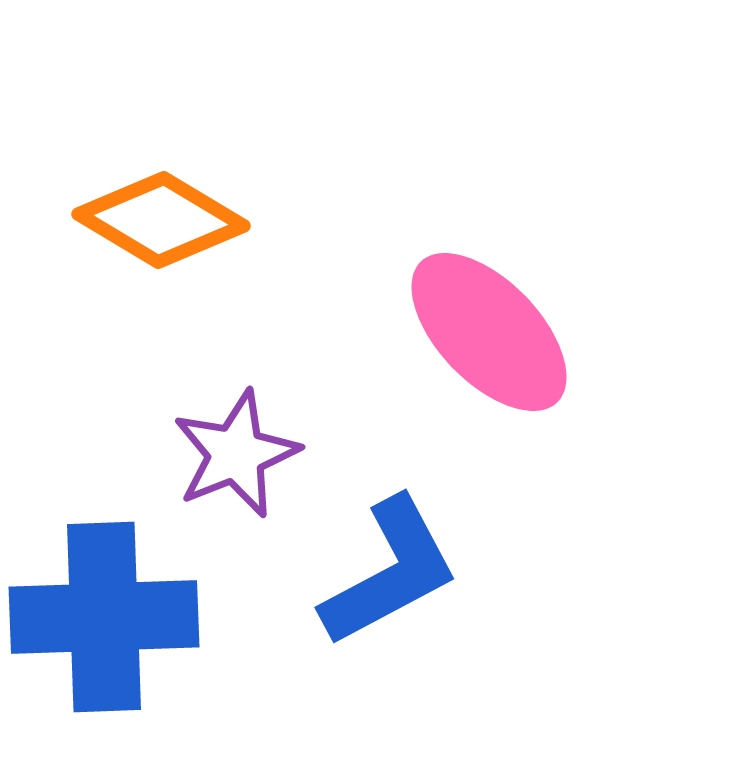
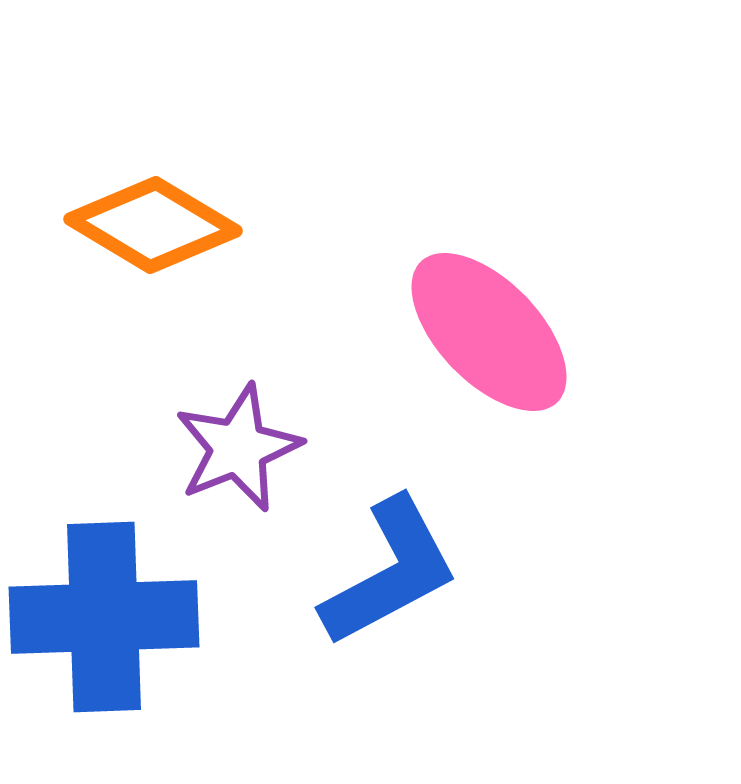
orange diamond: moved 8 px left, 5 px down
purple star: moved 2 px right, 6 px up
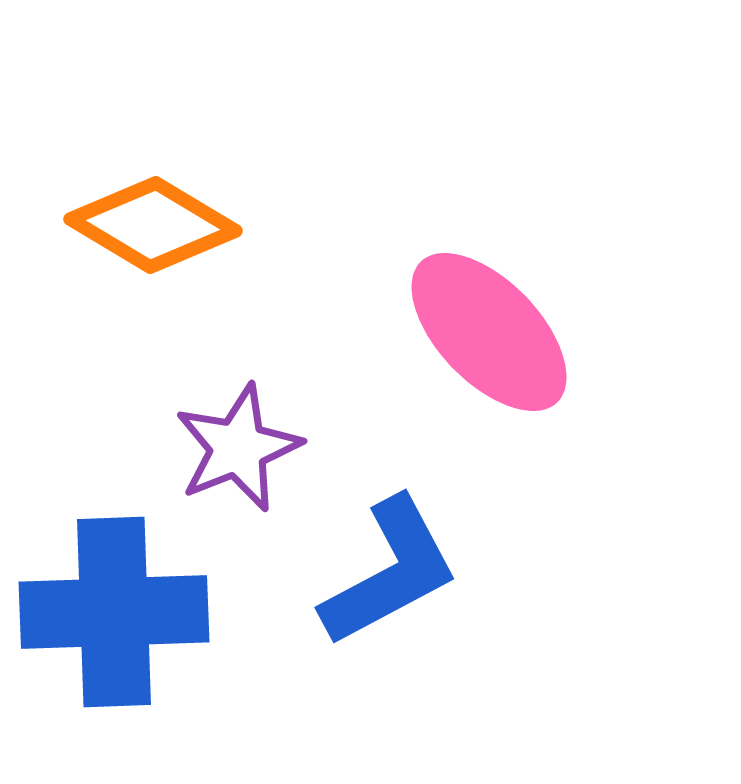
blue cross: moved 10 px right, 5 px up
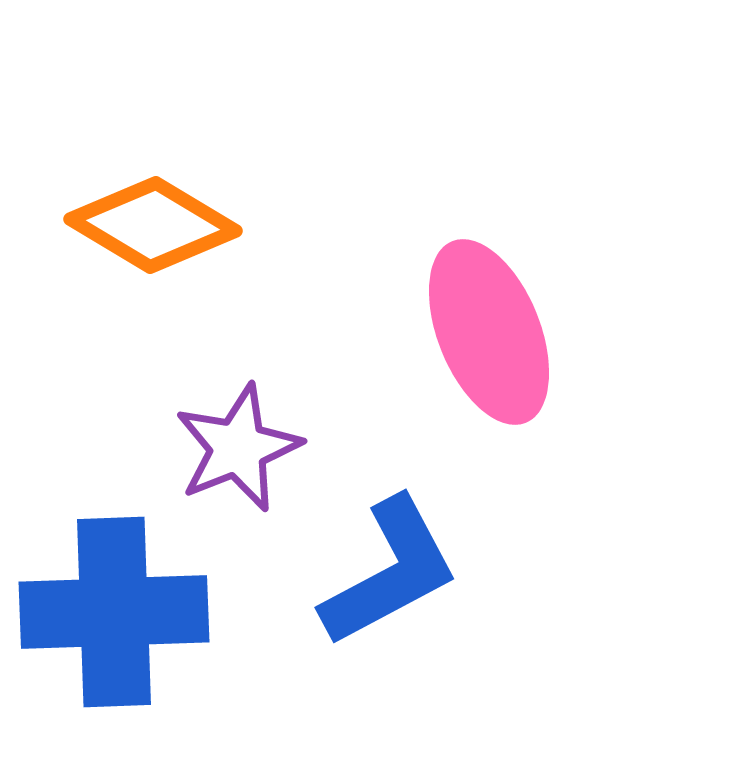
pink ellipse: rotated 22 degrees clockwise
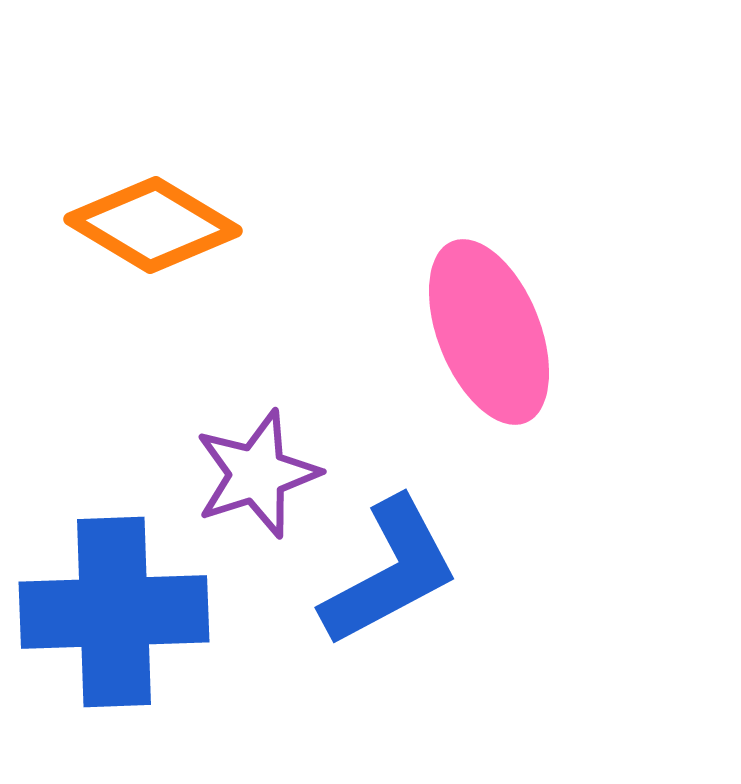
purple star: moved 19 px right, 26 px down; rotated 4 degrees clockwise
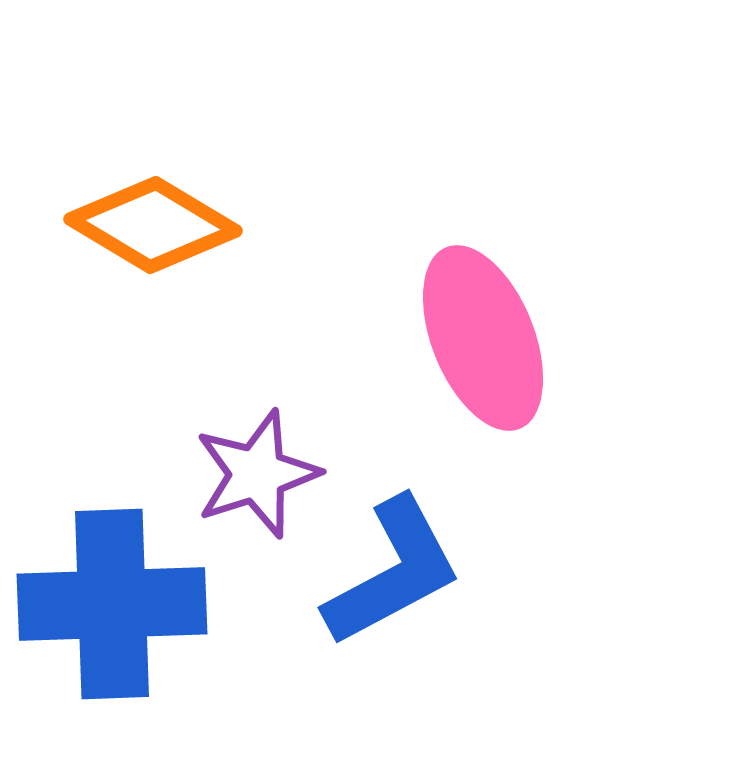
pink ellipse: moved 6 px left, 6 px down
blue L-shape: moved 3 px right
blue cross: moved 2 px left, 8 px up
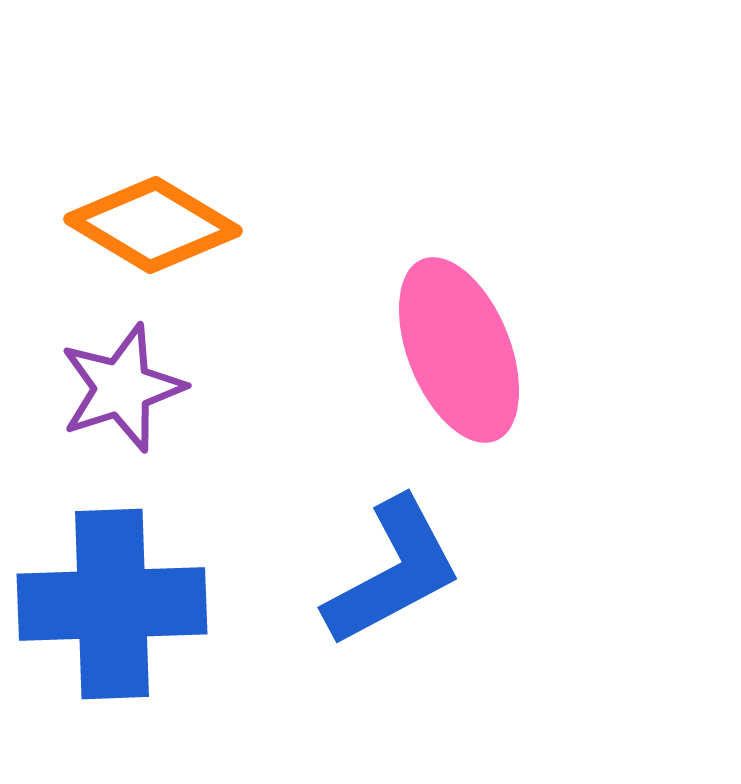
pink ellipse: moved 24 px left, 12 px down
purple star: moved 135 px left, 86 px up
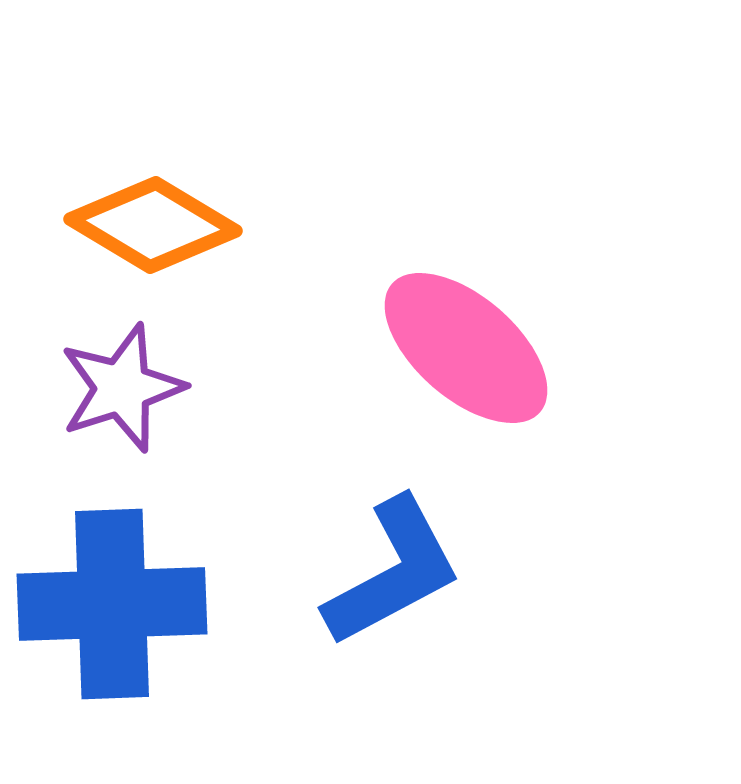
pink ellipse: moved 7 px right, 2 px up; rotated 27 degrees counterclockwise
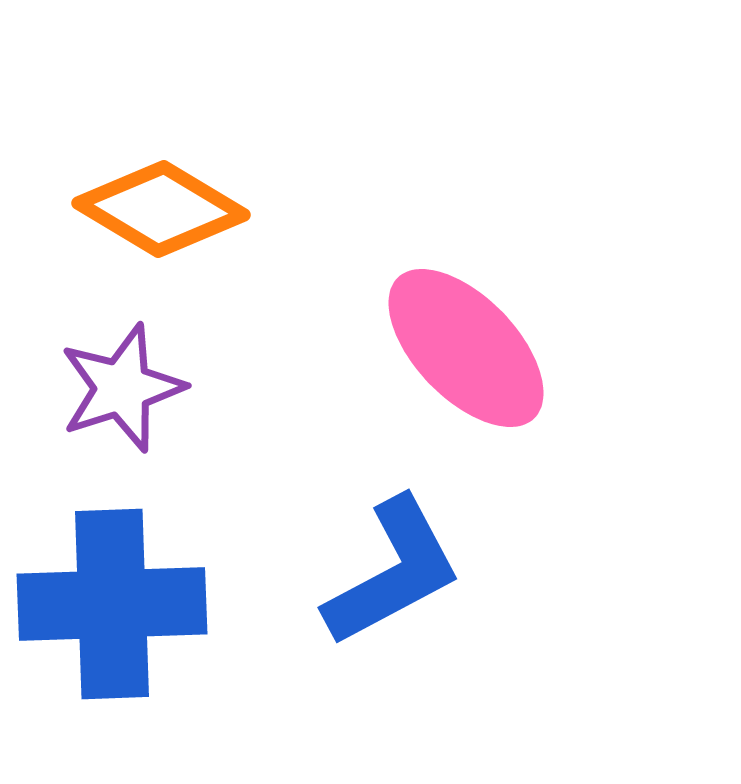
orange diamond: moved 8 px right, 16 px up
pink ellipse: rotated 5 degrees clockwise
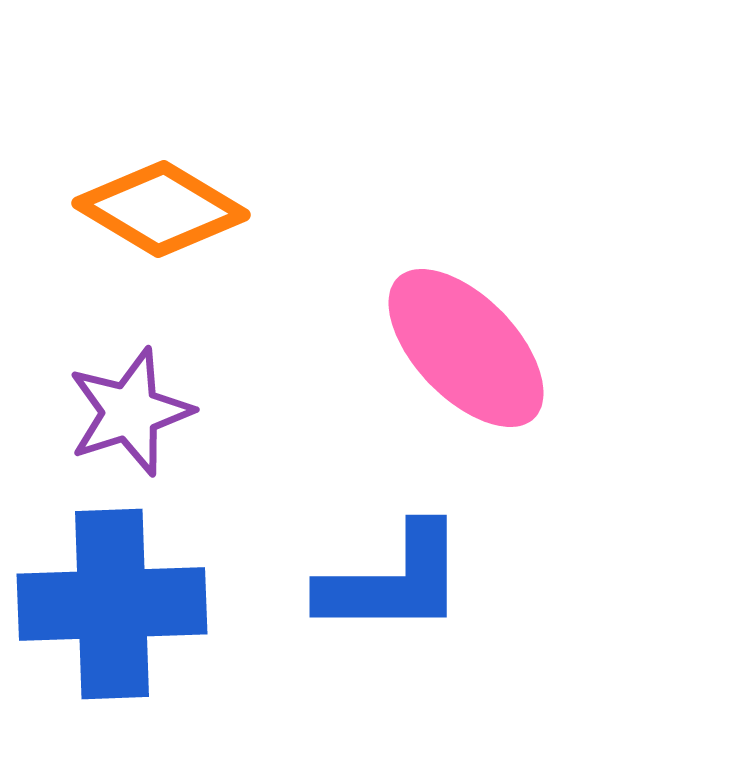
purple star: moved 8 px right, 24 px down
blue L-shape: moved 9 px down; rotated 28 degrees clockwise
